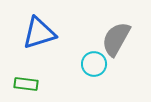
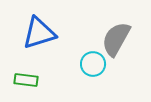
cyan circle: moved 1 px left
green rectangle: moved 4 px up
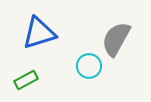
cyan circle: moved 4 px left, 2 px down
green rectangle: rotated 35 degrees counterclockwise
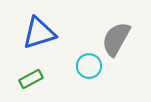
green rectangle: moved 5 px right, 1 px up
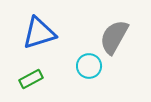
gray semicircle: moved 2 px left, 2 px up
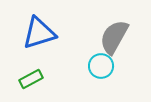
cyan circle: moved 12 px right
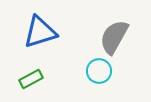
blue triangle: moved 1 px right, 1 px up
cyan circle: moved 2 px left, 5 px down
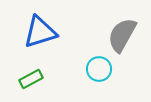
gray semicircle: moved 8 px right, 2 px up
cyan circle: moved 2 px up
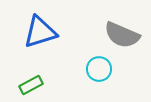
gray semicircle: rotated 96 degrees counterclockwise
green rectangle: moved 6 px down
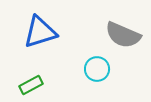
gray semicircle: moved 1 px right
cyan circle: moved 2 px left
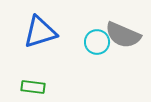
cyan circle: moved 27 px up
green rectangle: moved 2 px right, 2 px down; rotated 35 degrees clockwise
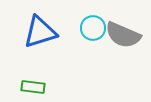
cyan circle: moved 4 px left, 14 px up
